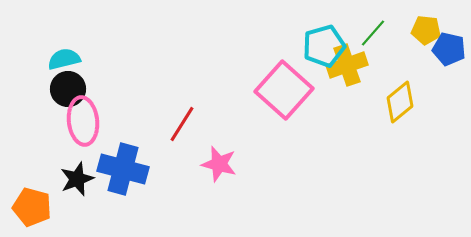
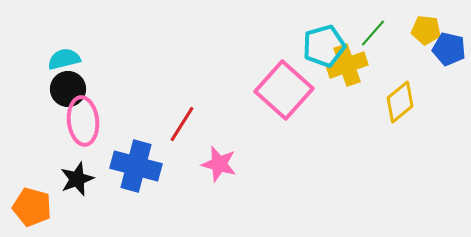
blue cross: moved 13 px right, 3 px up
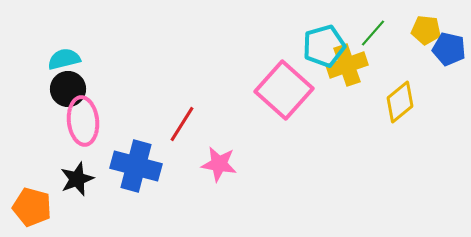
pink star: rotated 6 degrees counterclockwise
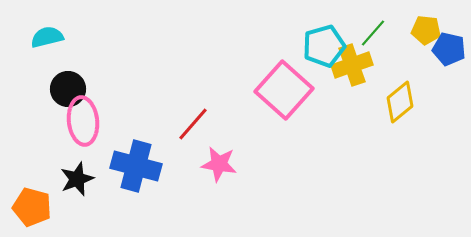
cyan semicircle: moved 17 px left, 22 px up
yellow cross: moved 5 px right
red line: moved 11 px right; rotated 9 degrees clockwise
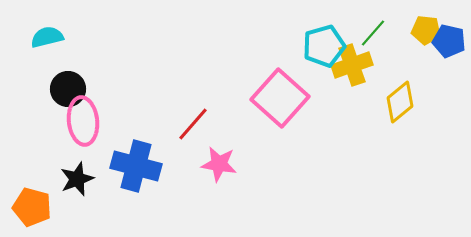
blue pentagon: moved 8 px up
pink square: moved 4 px left, 8 px down
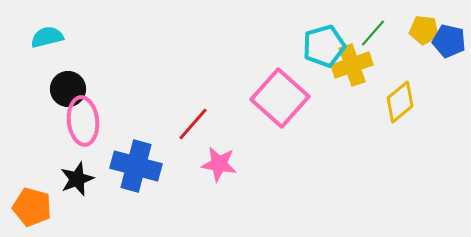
yellow pentagon: moved 2 px left
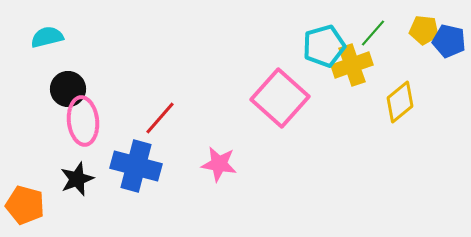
red line: moved 33 px left, 6 px up
orange pentagon: moved 7 px left, 2 px up
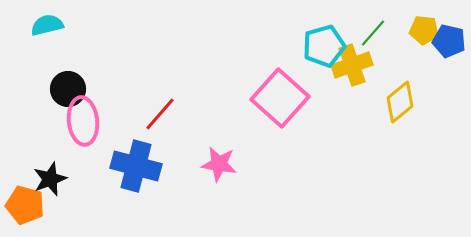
cyan semicircle: moved 12 px up
red line: moved 4 px up
black star: moved 27 px left
